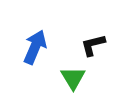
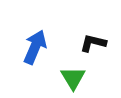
black L-shape: moved 2 px up; rotated 28 degrees clockwise
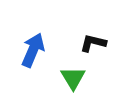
blue arrow: moved 2 px left, 3 px down
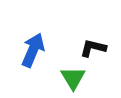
black L-shape: moved 5 px down
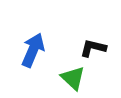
green triangle: rotated 16 degrees counterclockwise
